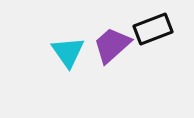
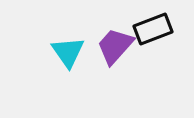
purple trapezoid: moved 3 px right, 1 px down; rotated 6 degrees counterclockwise
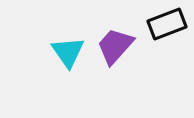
black rectangle: moved 14 px right, 5 px up
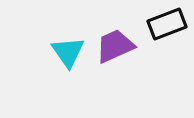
purple trapezoid: rotated 24 degrees clockwise
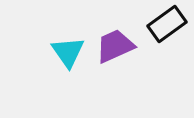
black rectangle: rotated 15 degrees counterclockwise
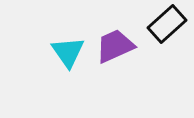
black rectangle: rotated 6 degrees counterclockwise
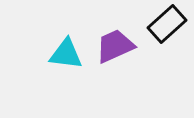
cyan triangle: moved 2 px left, 2 px down; rotated 48 degrees counterclockwise
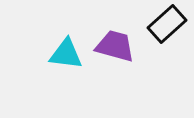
purple trapezoid: rotated 39 degrees clockwise
